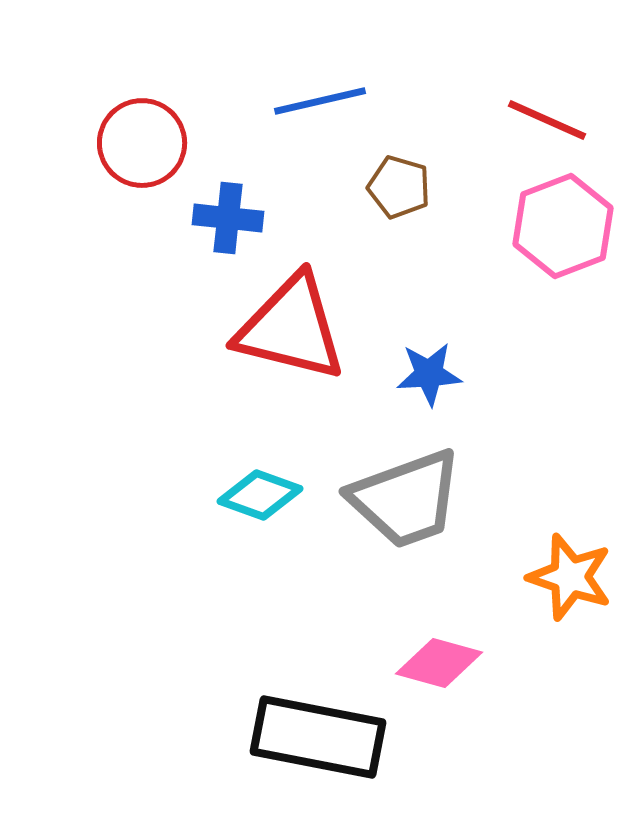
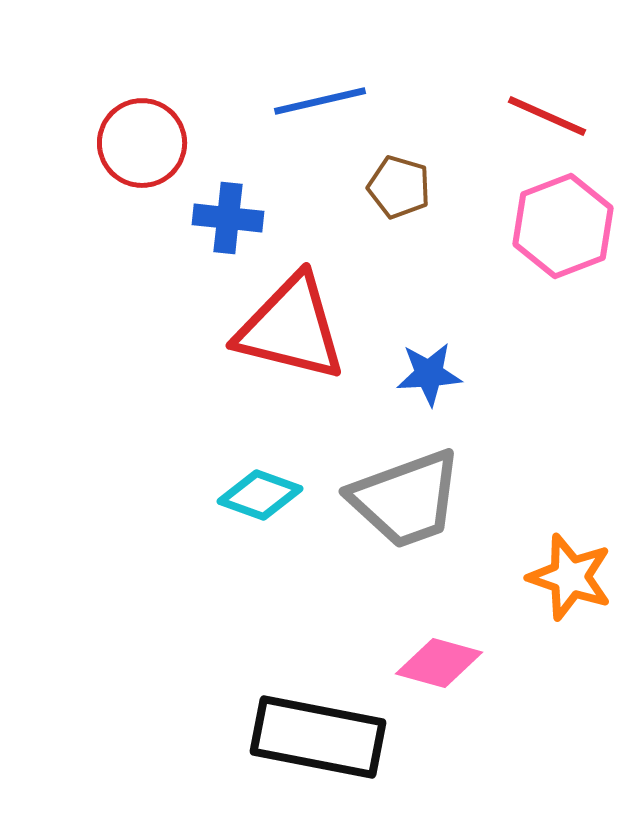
red line: moved 4 px up
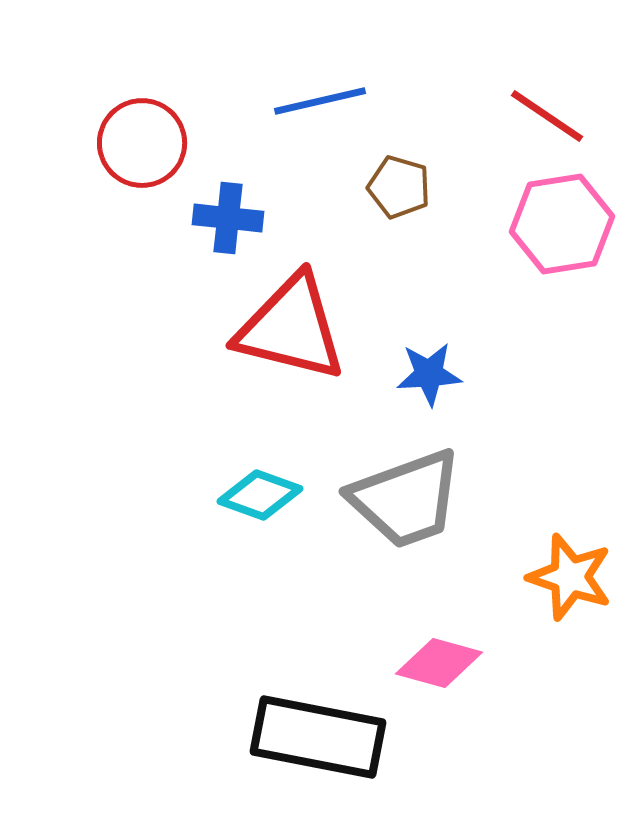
red line: rotated 10 degrees clockwise
pink hexagon: moved 1 px left, 2 px up; rotated 12 degrees clockwise
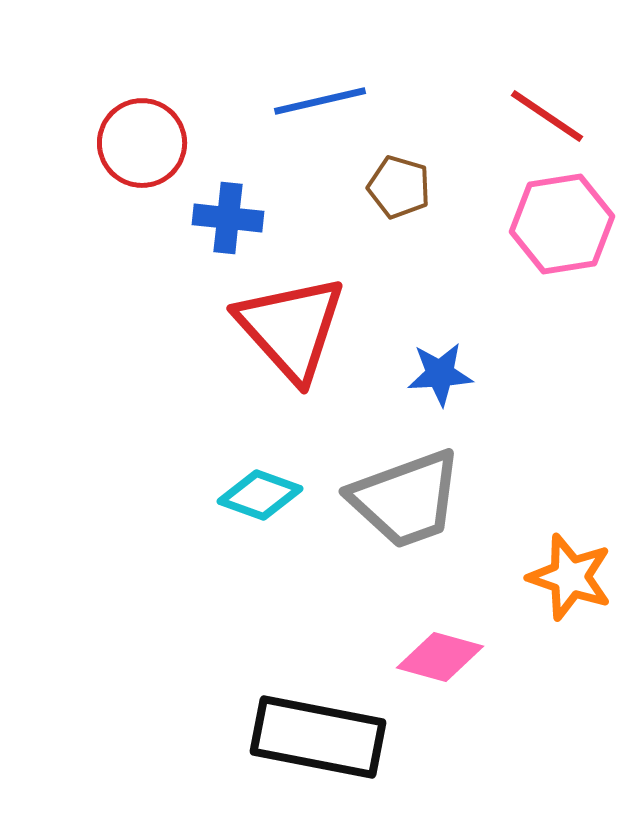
red triangle: rotated 34 degrees clockwise
blue star: moved 11 px right
pink diamond: moved 1 px right, 6 px up
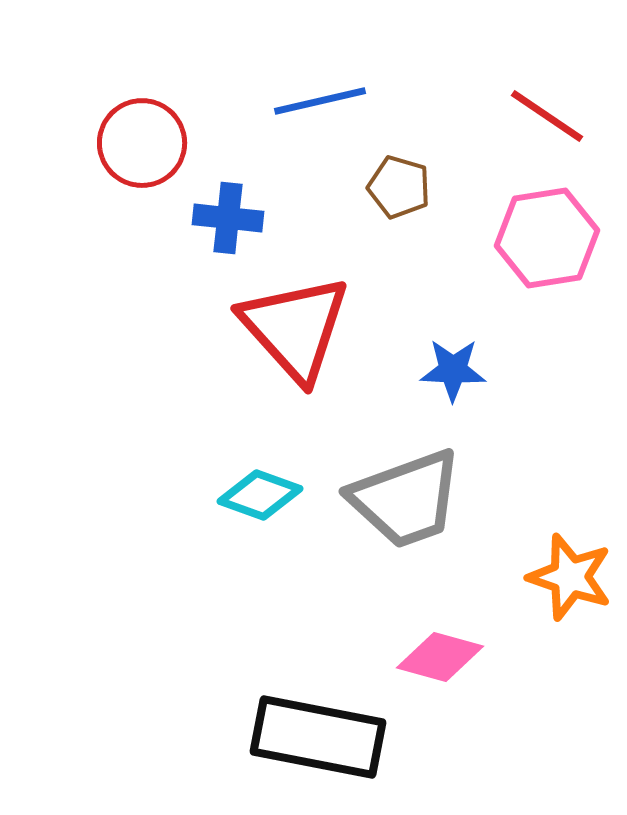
pink hexagon: moved 15 px left, 14 px down
red triangle: moved 4 px right
blue star: moved 13 px right, 4 px up; rotated 6 degrees clockwise
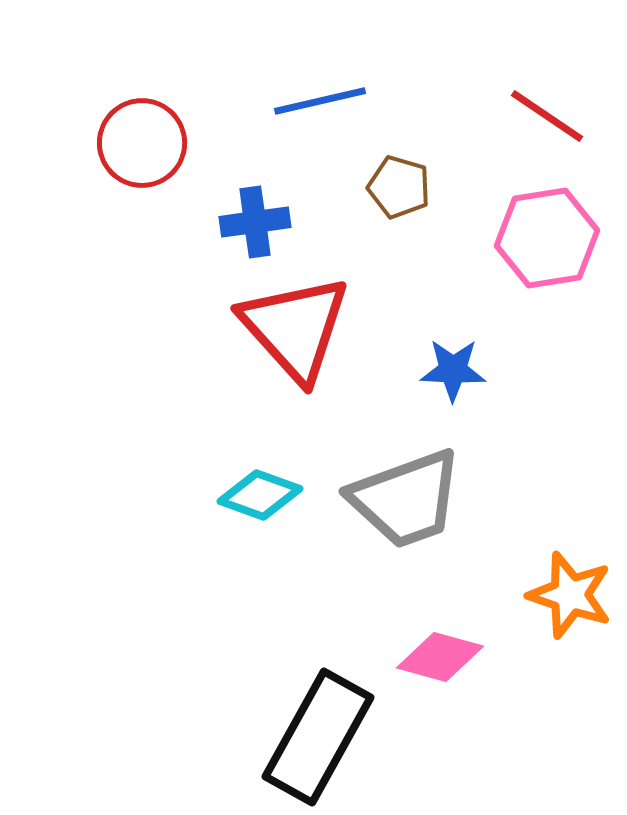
blue cross: moved 27 px right, 4 px down; rotated 14 degrees counterclockwise
orange star: moved 18 px down
black rectangle: rotated 72 degrees counterclockwise
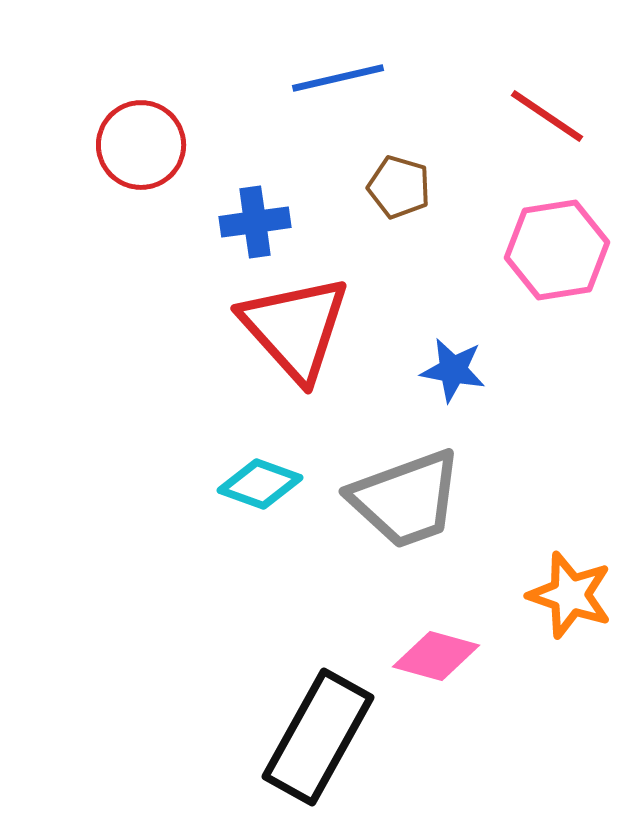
blue line: moved 18 px right, 23 px up
red circle: moved 1 px left, 2 px down
pink hexagon: moved 10 px right, 12 px down
blue star: rotated 8 degrees clockwise
cyan diamond: moved 11 px up
pink diamond: moved 4 px left, 1 px up
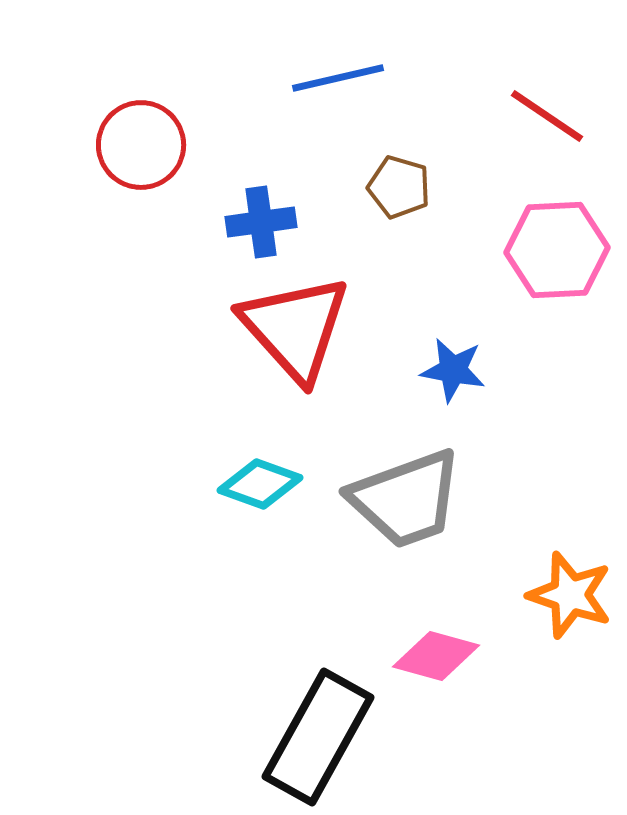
blue cross: moved 6 px right
pink hexagon: rotated 6 degrees clockwise
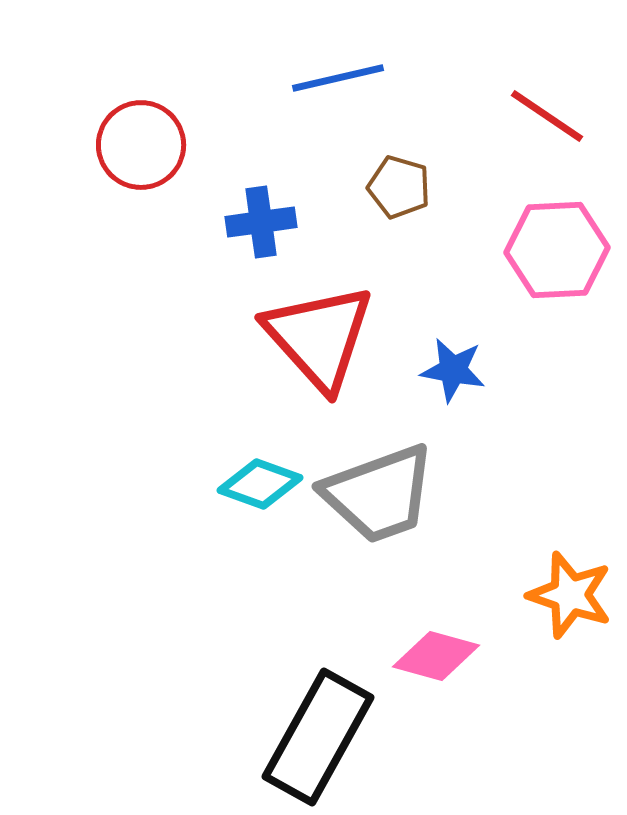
red triangle: moved 24 px right, 9 px down
gray trapezoid: moved 27 px left, 5 px up
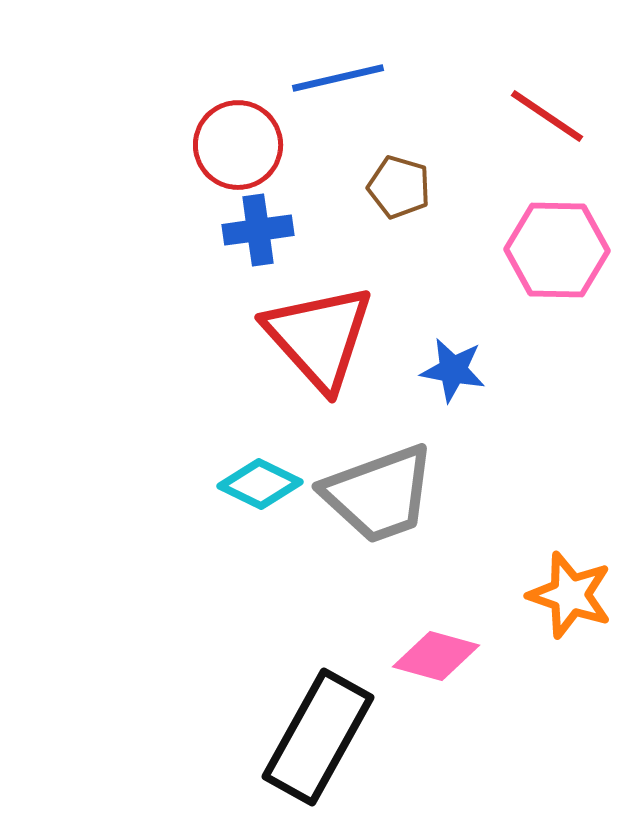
red circle: moved 97 px right
blue cross: moved 3 px left, 8 px down
pink hexagon: rotated 4 degrees clockwise
cyan diamond: rotated 6 degrees clockwise
